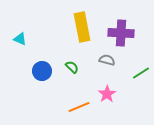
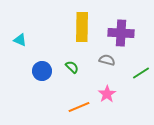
yellow rectangle: rotated 12 degrees clockwise
cyan triangle: moved 1 px down
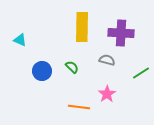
orange line: rotated 30 degrees clockwise
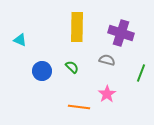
yellow rectangle: moved 5 px left
purple cross: rotated 15 degrees clockwise
green line: rotated 36 degrees counterclockwise
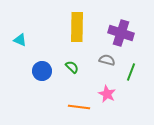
green line: moved 10 px left, 1 px up
pink star: rotated 12 degrees counterclockwise
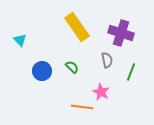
yellow rectangle: rotated 36 degrees counterclockwise
cyan triangle: rotated 24 degrees clockwise
gray semicircle: rotated 63 degrees clockwise
pink star: moved 6 px left, 2 px up
orange line: moved 3 px right
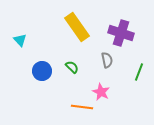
green line: moved 8 px right
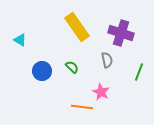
cyan triangle: rotated 16 degrees counterclockwise
